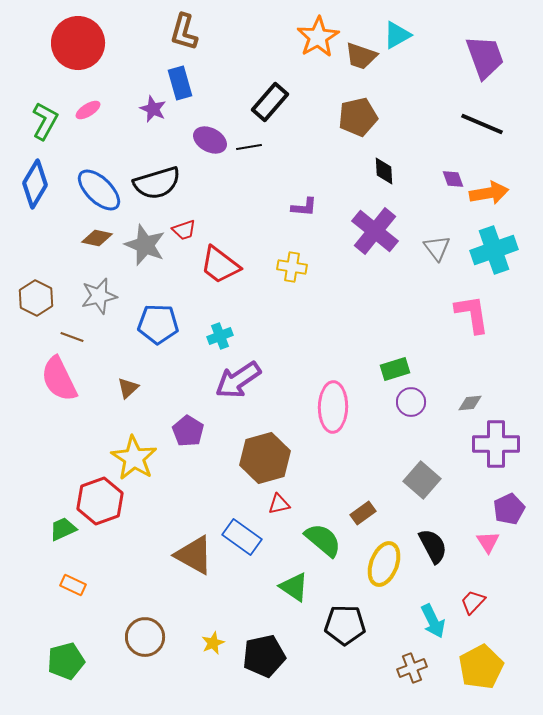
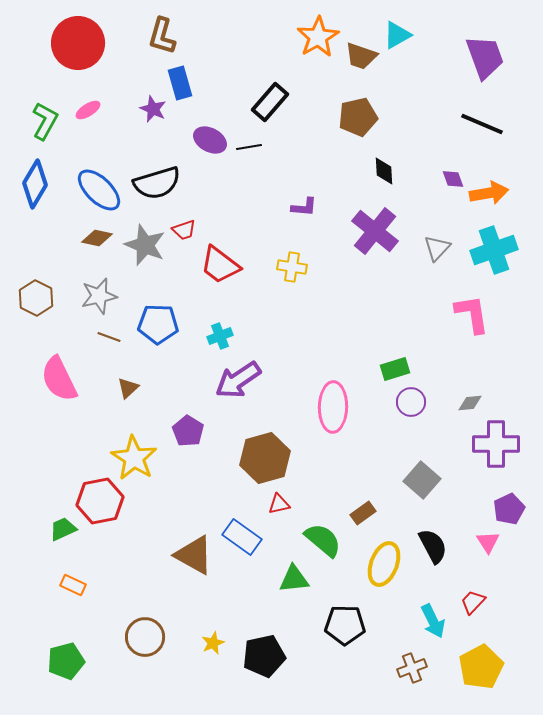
brown L-shape at (184, 32): moved 22 px left, 4 px down
gray triangle at (437, 248): rotated 20 degrees clockwise
brown line at (72, 337): moved 37 px right
red hexagon at (100, 501): rotated 9 degrees clockwise
green triangle at (294, 587): moved 8 px up; rotated 40 degrees counterclockwise
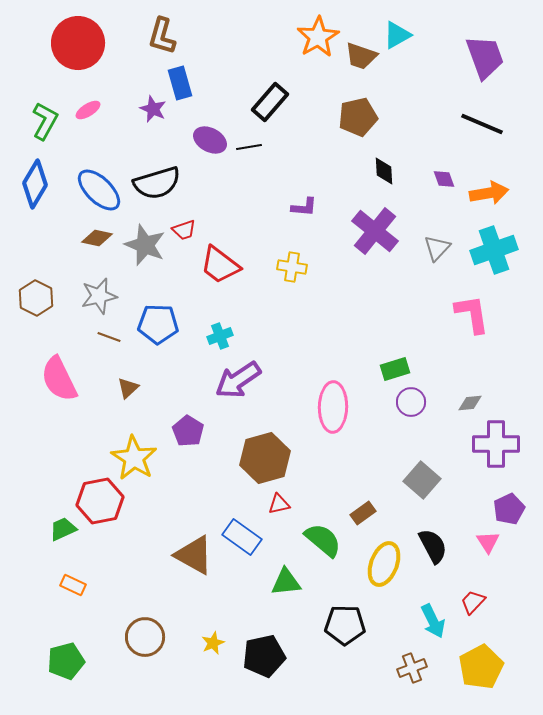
purple diamond at (453, 179): moved 9 px left
green triangle at (294, 579): moved 8 px left, 3 px down
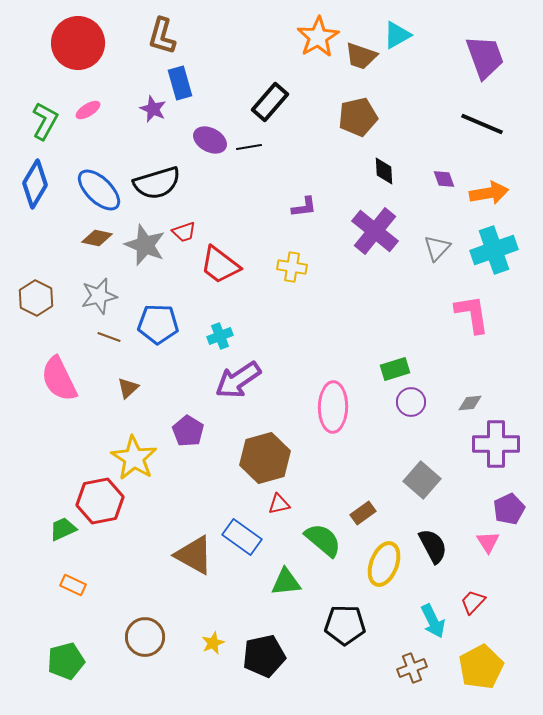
purple L-shape at (304, 207): rotated 12 degrees counterclockwise
red trapezoid at (184, 230): moved 2 px down
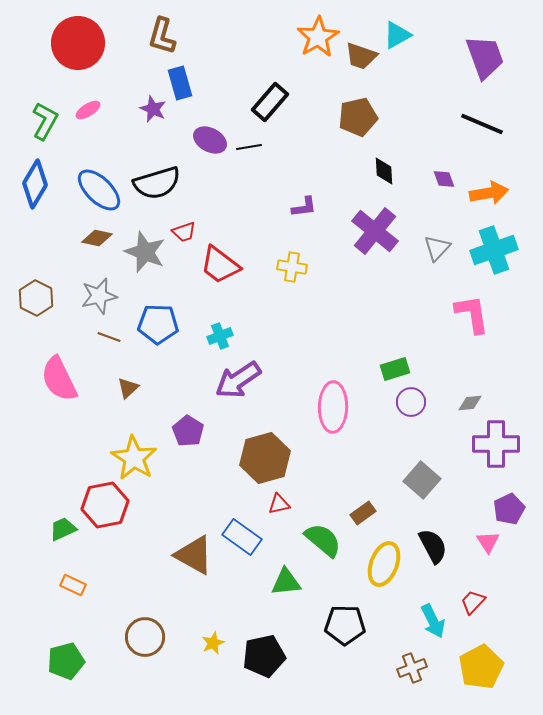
gray star at (145, 245): moved 7 px down
red hexagon at (100, 501): moved 5 px right, 4 px down
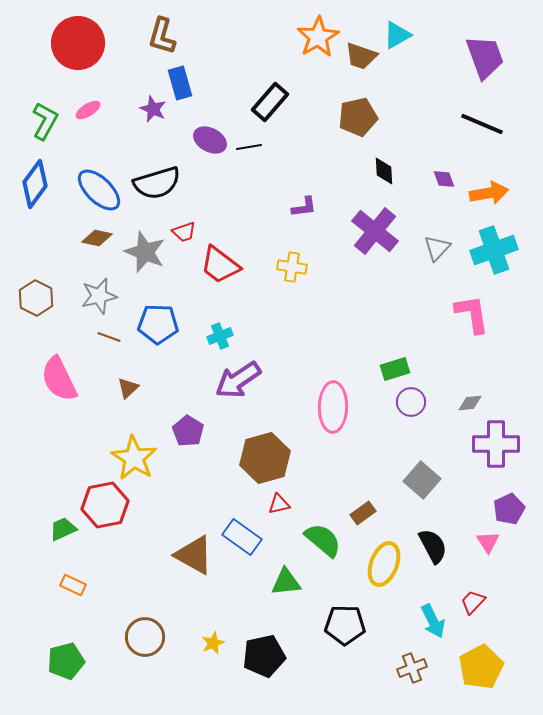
blue diamond at (35, 184): rotated 6 degrees clockwise
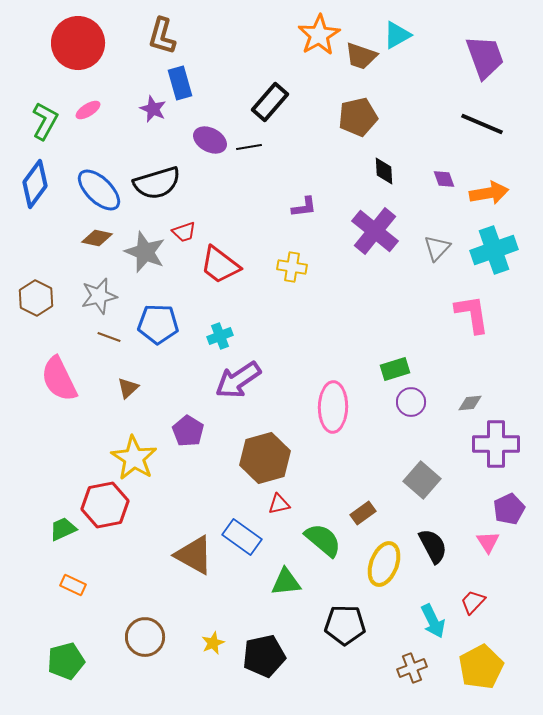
orange star at (318, 37): moved 1 px right, 2 px up
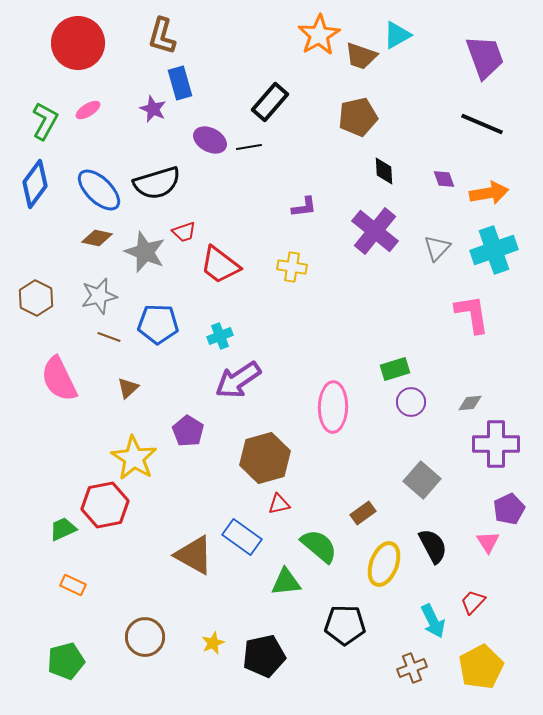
green semicircle at (323, 540): moved 4 px left, 6 px down
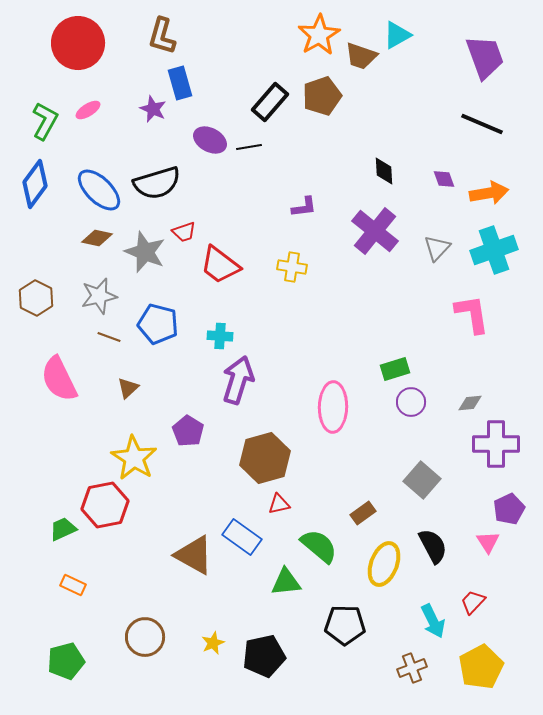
brown pentagon at (358, 117): moved 36 px left, 21 px up; rotated 6 degrees counterclockwise
blue pentagon at (158, 324): rotated 12 degrees clockwise
cyan cross at (220, 336): rotated 25 degrees clockwise
purple arrow at (238, 380): rotated 141 degrees clockwise
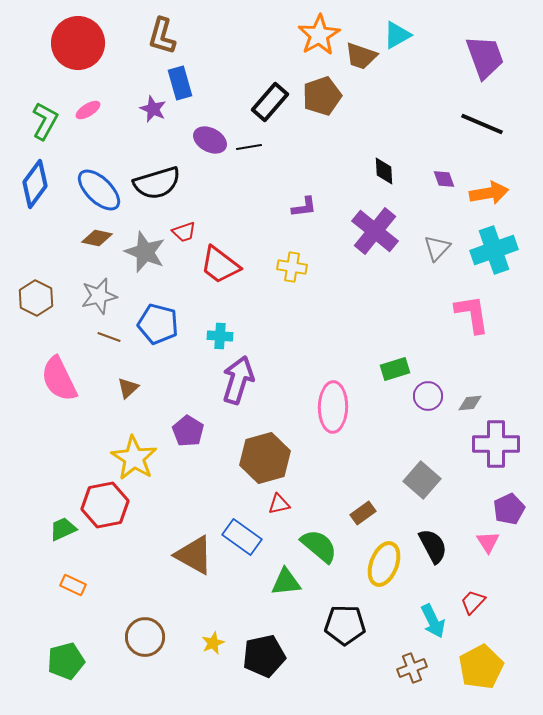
purple circle at (411, 402): moved 17 px right, 6 px up
